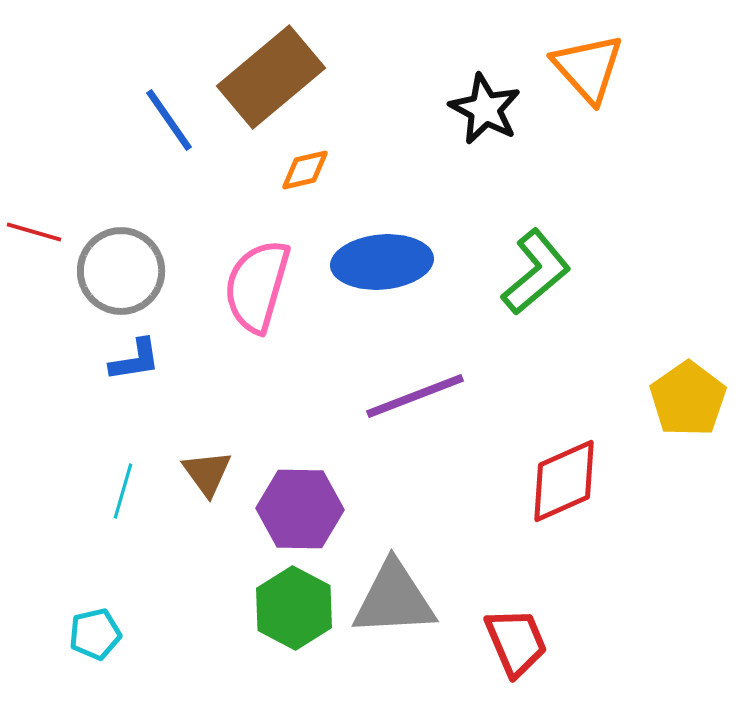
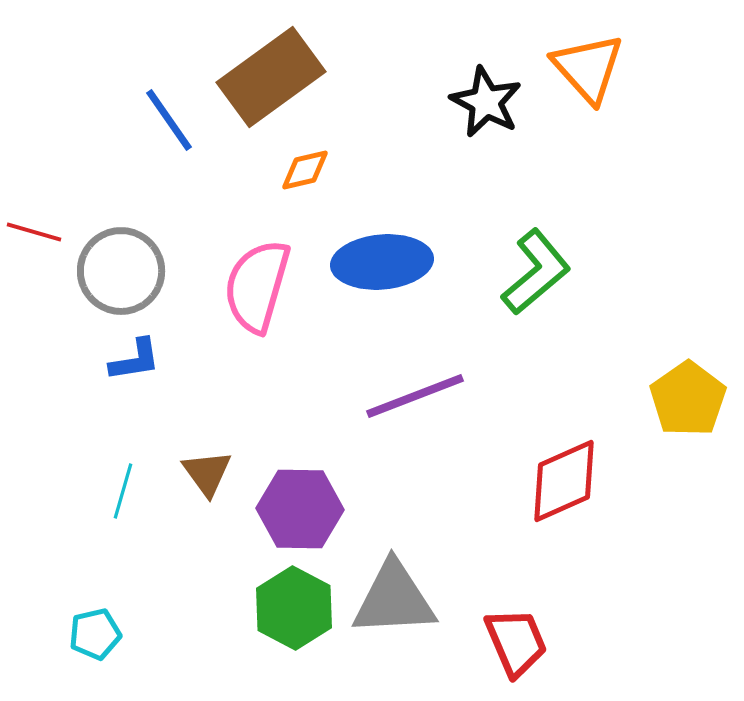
brown rectangle: rotated 4 degrees clockwise
black star: moved 1 px right, 7 px up
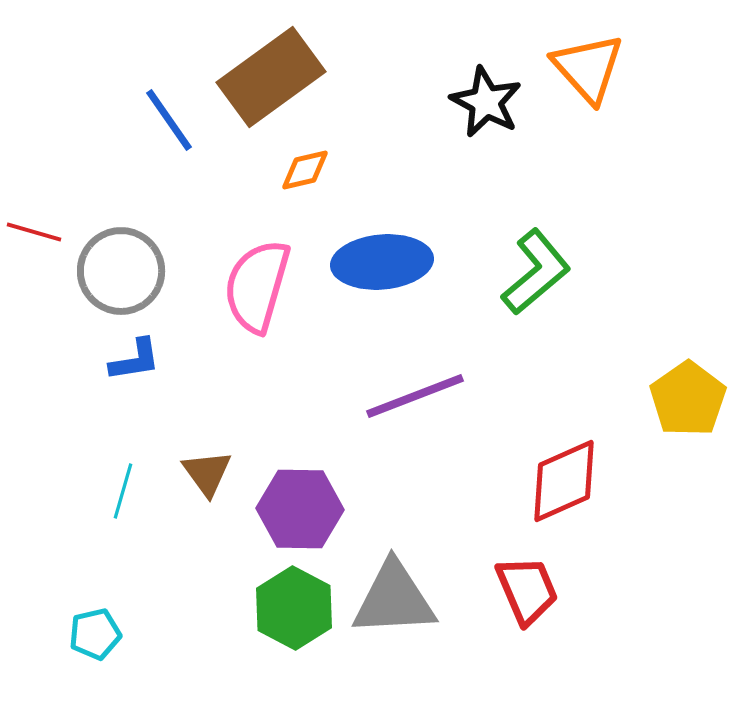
red trapezoid: moved 11 px right, 52 px up
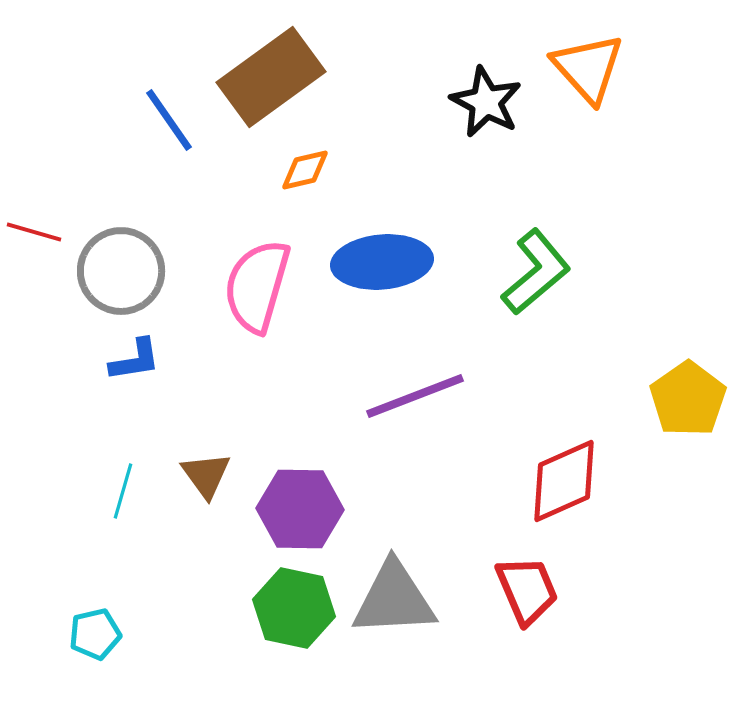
brown triangle: moved 1 px left, 2 px down
green hexagon: rotated 16 degrees counterclockwise
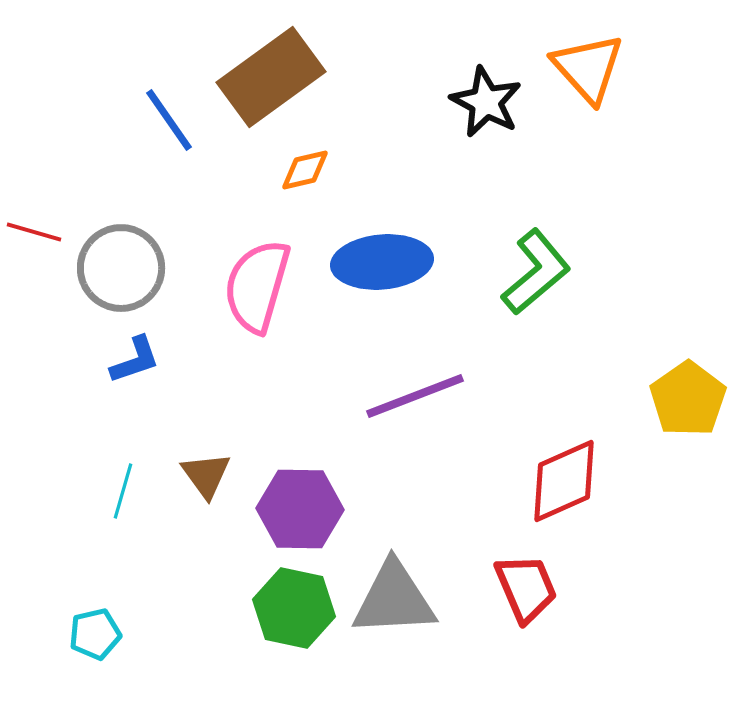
gray circle: moved 3 px up
blue L-shape: rotated 10 degrees counterclockwise
red trapezoid: moved 1 px left, 2 px up
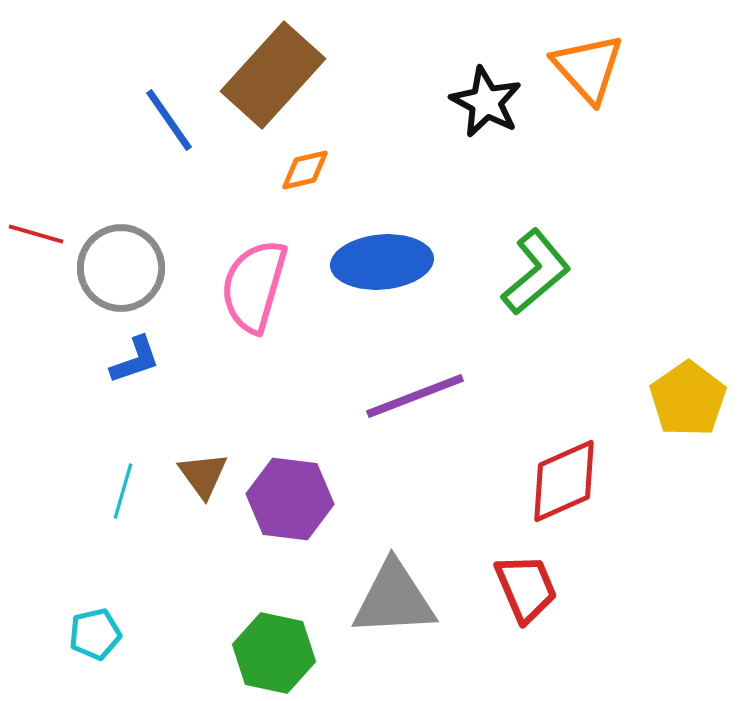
brown rectangle: moved 2 px right, 2 px up; rotated 12 degrees counterclockwise
red line: moved 2 px right, 2 px down
pink semicircle: moved 3 px left
brown triangle: moved 3 px left
purple hexagon: moved 10 px left, 10 px up; rotated 6 degrees clockwise
green hexagon: moved 20 px left, 45 px down
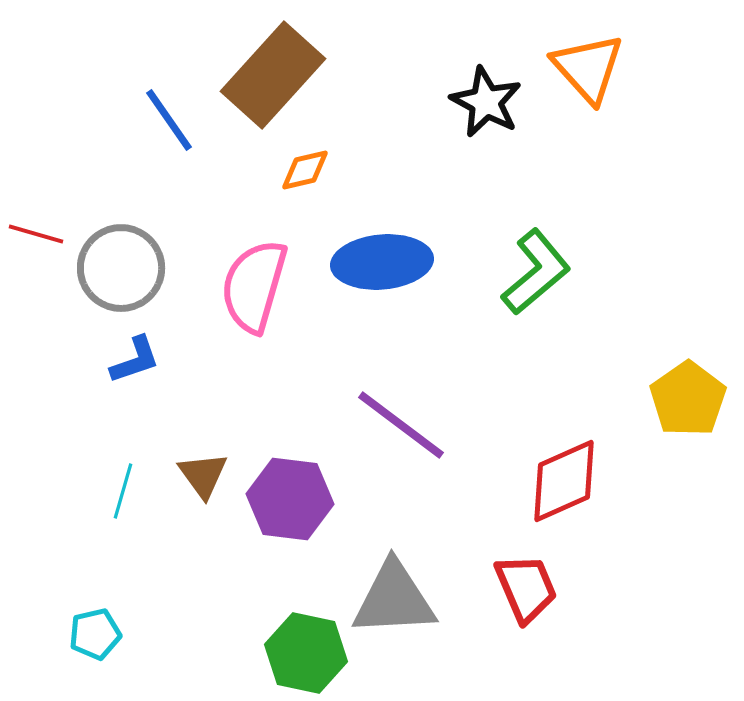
purple line: moved 14 px left, 29 px down; rotated 58 degrees clockwise
green hexagon: moved 32 px right
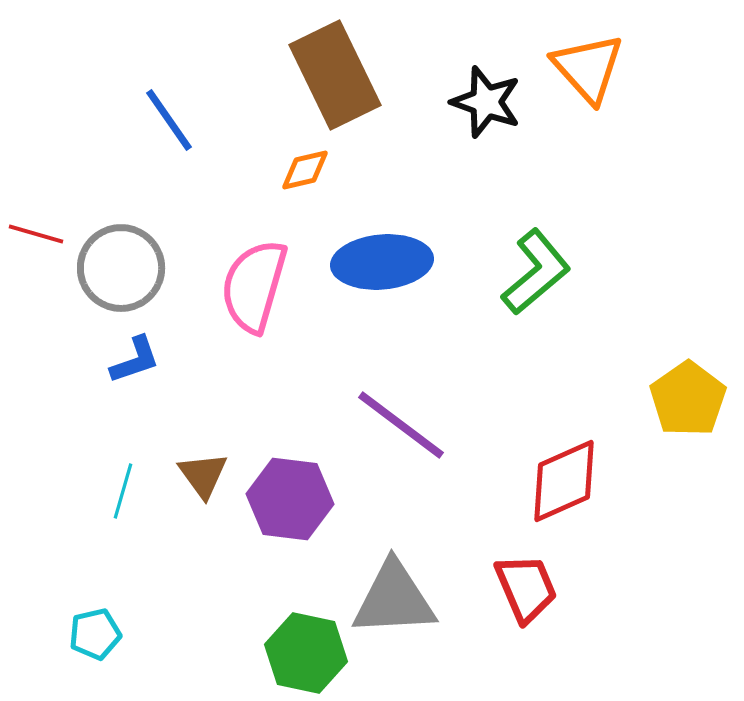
brown rectangle: moved 62 px right; rotated 68 degrees counterclockwise
black star: rotated 8 degrees counterclockwise
